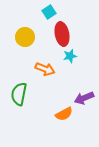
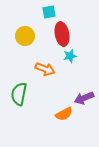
cyan square: rotated 24 degrees clockwise
yellow circle: moved 1 px up
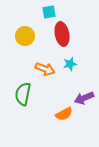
cyan star: moved 8 px down
green semicircle: moved 4 px right
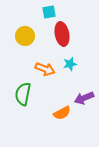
orange semicircle: moved 2 px left, 1 px up
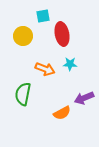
cyan square: moved 6 px left, 4 px down
yellow circle: moved 2 px left
cyan star: rotated 16 degrees clockwise
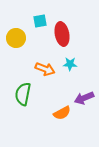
cyan square: moved 3 px left, 5 px down
yellow circle: moved 7 px left, 2 px down
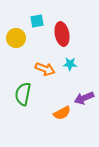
cyan square: moved 3 px left
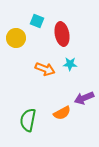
cyan square: rotated 32 degrees clockwise
green semicircle: moved 5 px right, 26 px down
